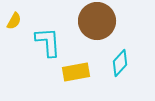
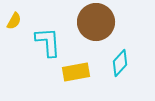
brown circle: moved 1 px left, 1 px down
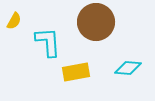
cyan diamond: moved 8 px right, 5 px down; rotated 52 degrees clockwise
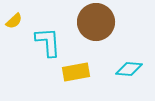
yellow semicircle: rotated 18 degrees clockwise
cyan diamond: moved 1 px right, 1 px down
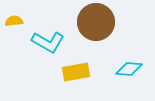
yellow semicircle: rotated 144 degrees counterclockwise
cyan L-shape: rotated 124 degrees clockwise
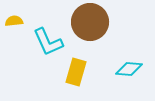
brown circle: moved 6 px left
cyan L-shape: rotated 36 degrees clockwise
yellow rectangle: rotated 64 degrees counterclockwise
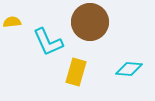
yellow semicircle: moved 2 px left, 1 px down
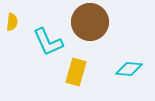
yellow semicircle: rotated 102 degrees clockwise
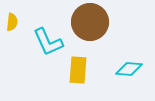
yellow rectangle: moved 2 px right, 2 px up; rotated 12 degrees counterclockwise
